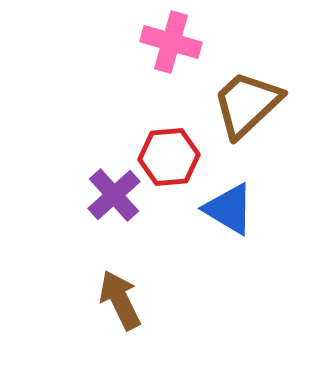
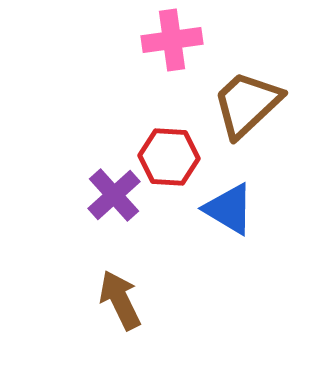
pink cross: moved 1 px right, 2 px up; rotated 24 degrees counterclockwise
red hexagon: rotated 8 degrees clockwise
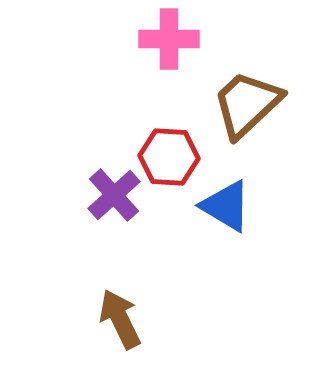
pink cross: moved 3 px left, 1 px up; rotated 8 degrees clockwise
blue triangle: moved 3 px left, 3 px up
brown arrow: moved 19 px down
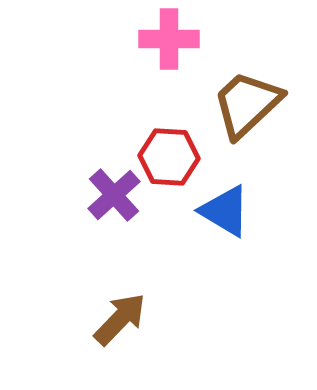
blue triangle: moved 1 px left, 5 px down
brown arrow: rotated 70 degrees clockwise
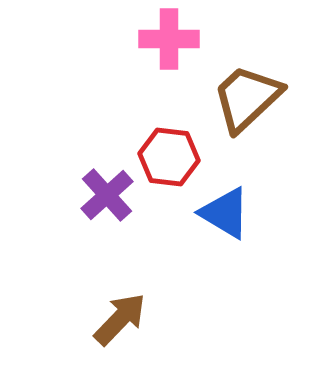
brown trapezoid: moved 6 px up
red hexagon: rotated 4 degrees clockwise
purple cross: moved 7 px left
blue triangle: moved 2 px down
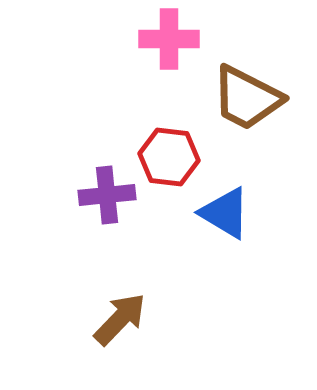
brown trapezoid: rotated 110 degrees counterclockwise
purple cross: rotated 36 degrees clockwise
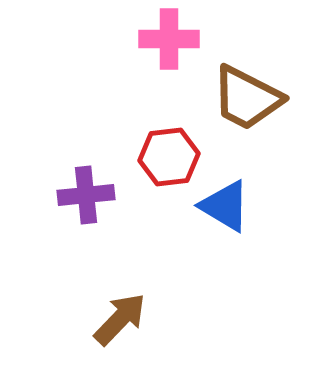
red hexagon: rotated 14 degrees counterclockwise
purple cross: moved 21 px left
blue triangle: moved 7 px up
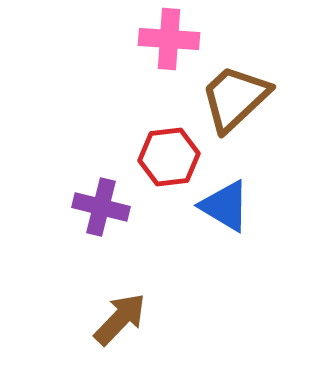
pink cross: rotated 4 degrees clockwise
brown trapezoid: moved 12 px left; rotated 110 degrees clockwise
purple cross: moved 15 px right, 12 px down; rotated 20 degrees clockwise
